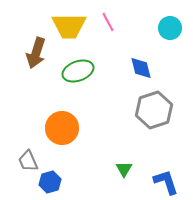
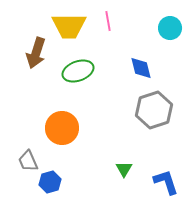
pink line: moved 1 px up; rotated 18 degrees clockwise
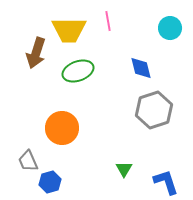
yellow trapezoid: moved 4 px down
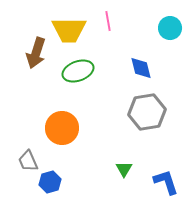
gray hexagon: moved 7 px left, 2 px down; rotated 9 degrees clockwise
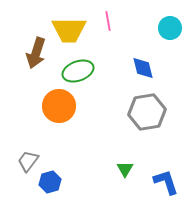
blue diamond: moved 2 px right
orange circle: moved 3 px left, 22 px up
gray trapezoid: rotated 60 degrees clockwise
green triangle: moved 1 px right
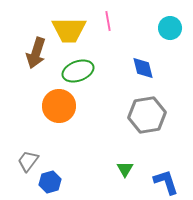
gray hexagon: moved 3 px down
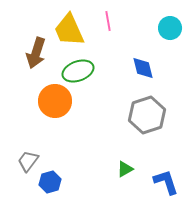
yellow trapezoid: rotated 66 degrees clockwise
orange circle: moved 4 px left, 5 px up
gray hexagon: rotated 9 degrees counterclockwise
green triangle: rotated 30 degrees clockwise
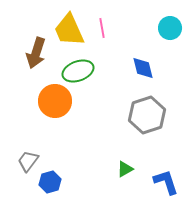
pink line: moved 6 px left, 7 px down
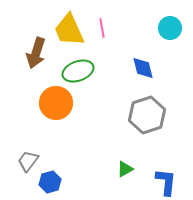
orange circle: moved 1 px right, 2 px down
blue L-shape: rotated 24 degrees clockwise
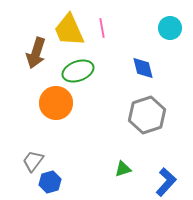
gray trapezoid: moved 5 px right
green triangle: moved 2 px left; rotated 12 degrees clockwise
blue L-shape: rotated 36 degrees clockwise
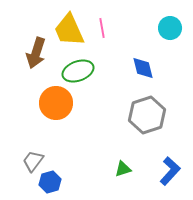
blue L-shape: moved 4 px right, 11 px up
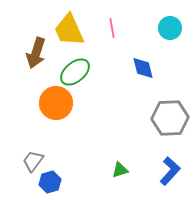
pink line: moved 10 px right
green ellipse: moved 3 px left, 1 px down; rotated 20 degrees counterclockwise
gray hexagon: moved 23 px right, 3 px down; rotated 15 degrees clockwise
green triangle: moved 3 px left, 1 px down
